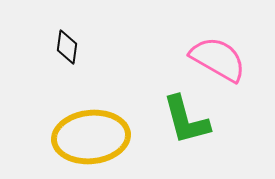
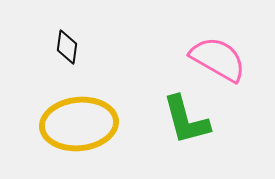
yellow ellipse: moved 12 px left, 13 px up
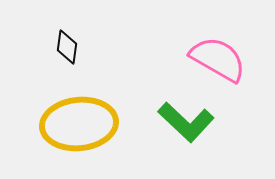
green L-shape: moved 2 px down; rotated 32 degrees counterclockwise
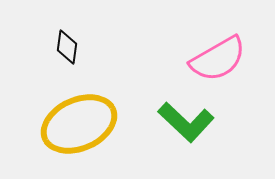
pink semicircle: rotated 120 degrees clockwise
yellow ellipse: rotated 18 degrees counterclockwise
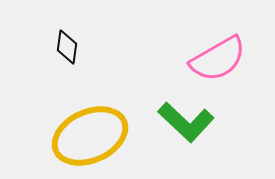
yellow ellipse: moved 11 px right, 12 px down
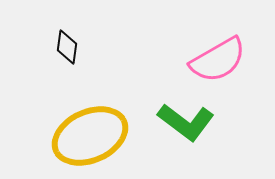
pink semicircle: moved 1 px down
green L-shape: rotated 6 degrees counterclockwise
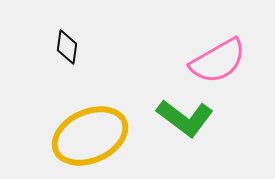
pink semicircle: moved 1 px down
green L-shape: moved 1 px left, 4 px up
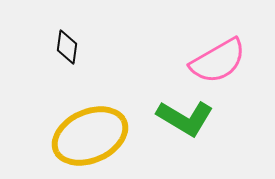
green L-shape: rotated 6 degrees counterclockwise
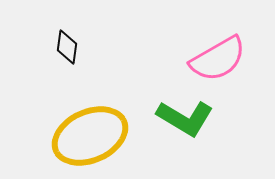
pink semicircle: moved 2 px up
